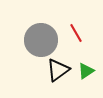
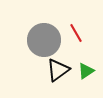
gray circle: moved 3 px right
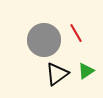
black triangle: moved 1 px left, 4 px down
